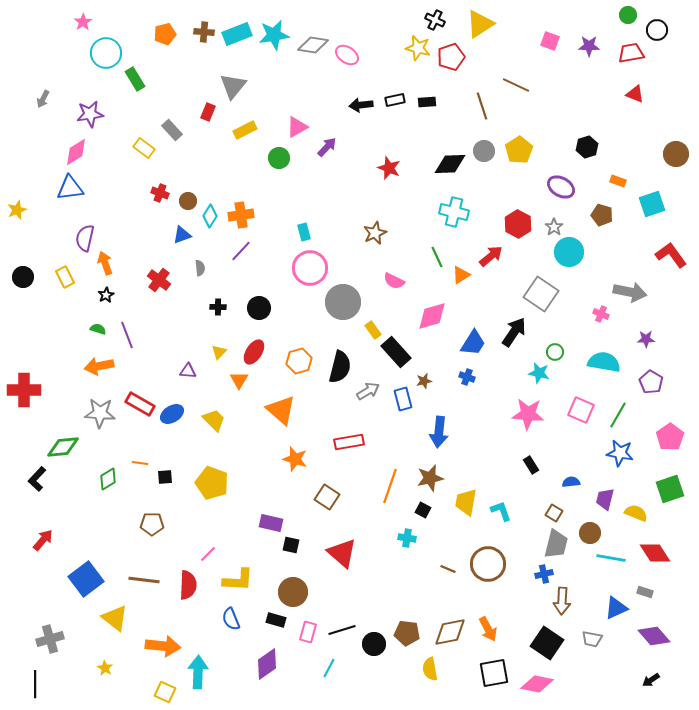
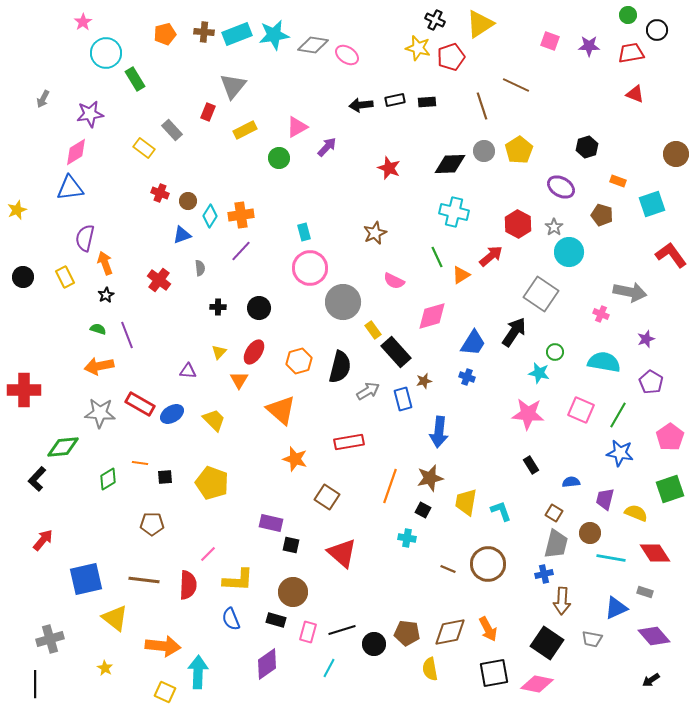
purple star at (646, 339): rotated 18 degrees counterclockwise
blue square at (86, 579): rotated 24 degrees clockwise
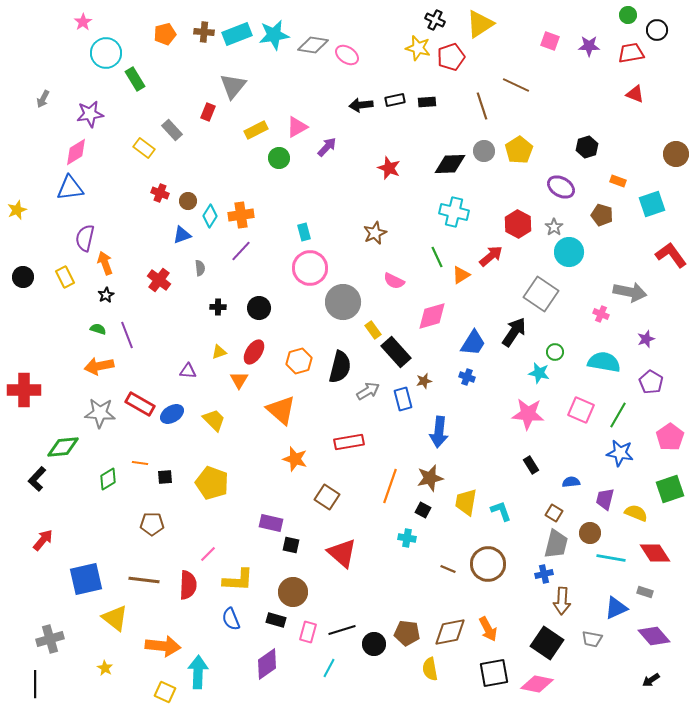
yellow rectangle at (245, 130): moved 11 px right
yellow triangle at (219, 352): rotated 28 degrees clockwise
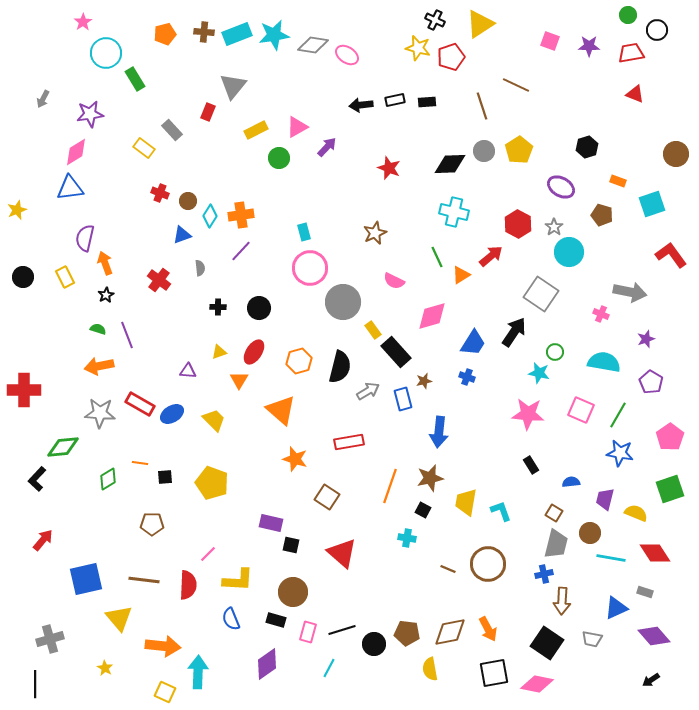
yellow triangle at (115, 618): moved 4 px right; rotated 12 degrees clockwise
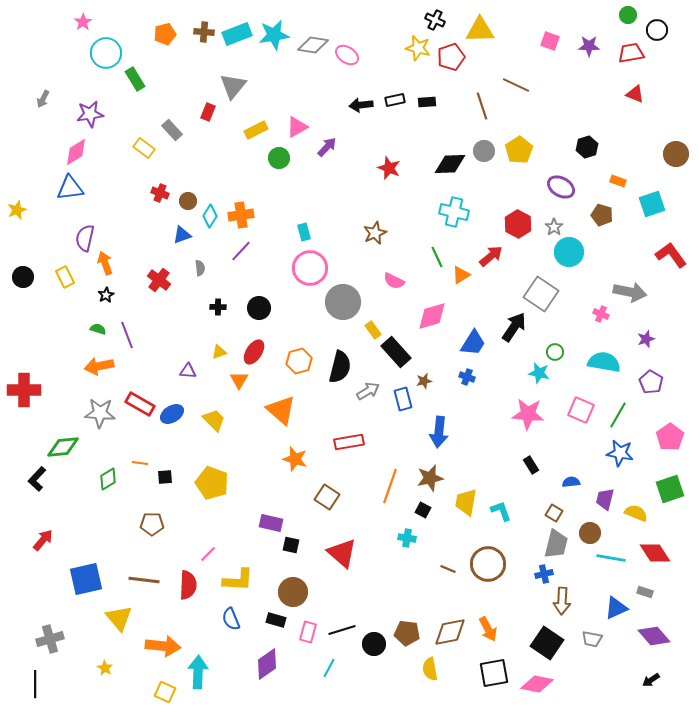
yellow triangle at (480, 24): moved 6 px down; rotated 32 degrees clockwise
black arrow at (514, 332): moved 5 px up
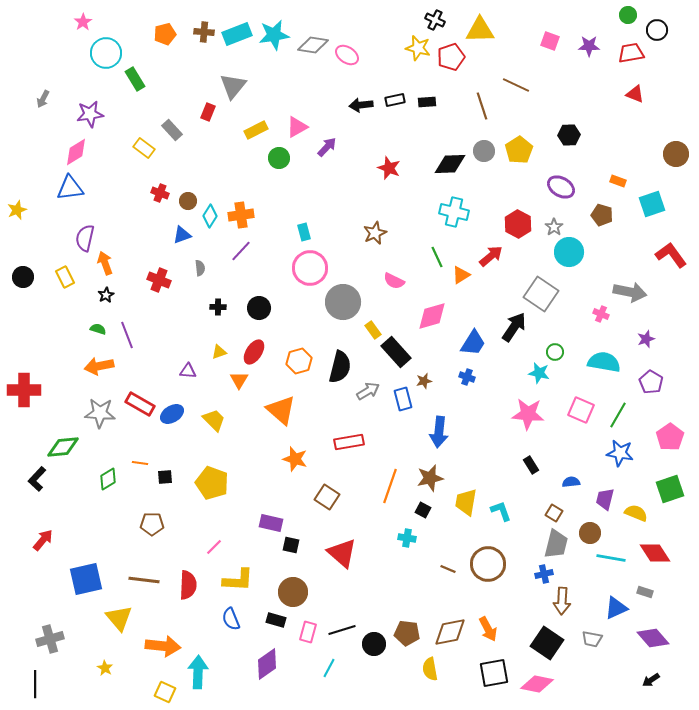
black hexagon at (587, 147): moved 18 px left, 12 px up; rotated 15 degrees clockwise
red cross at (159, 280): rotated 15 degrees counterclockwise
pink line at (208, 554): moved 6 px right, 7 px up
purple diamond at (654, 636): moved 1 px left, 2 px down
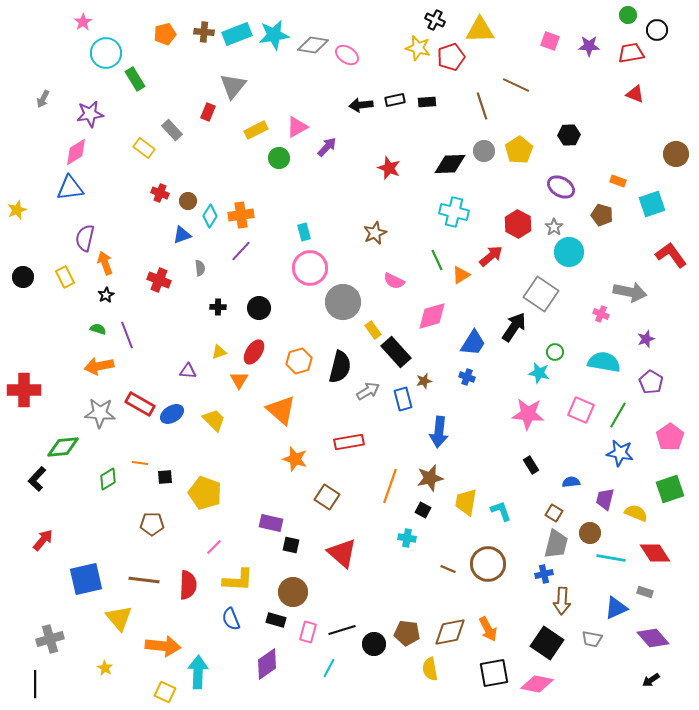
green line at (437, 257): moved 3 px down
yellow pentagon at (212, 483): moved 7 px left, 10 px down
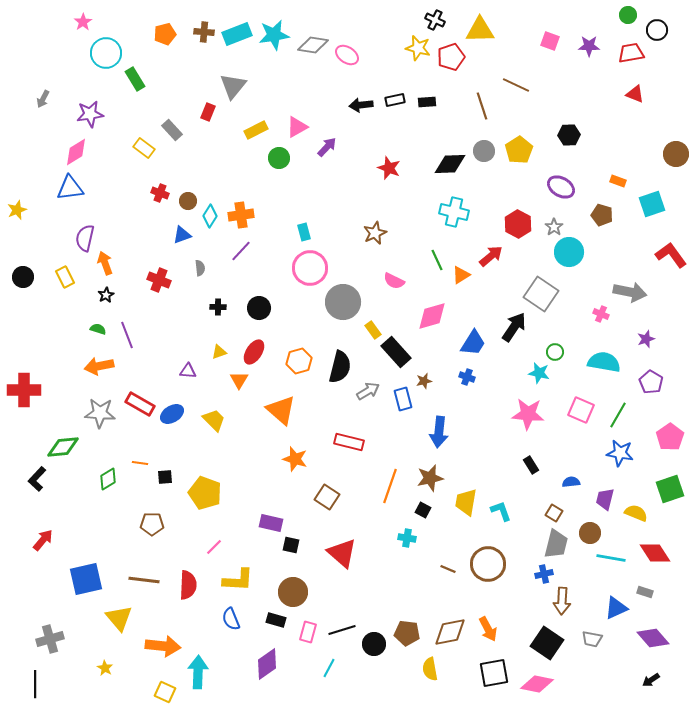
red rectangle at (349, 442): rotated 24 degrees clockwise
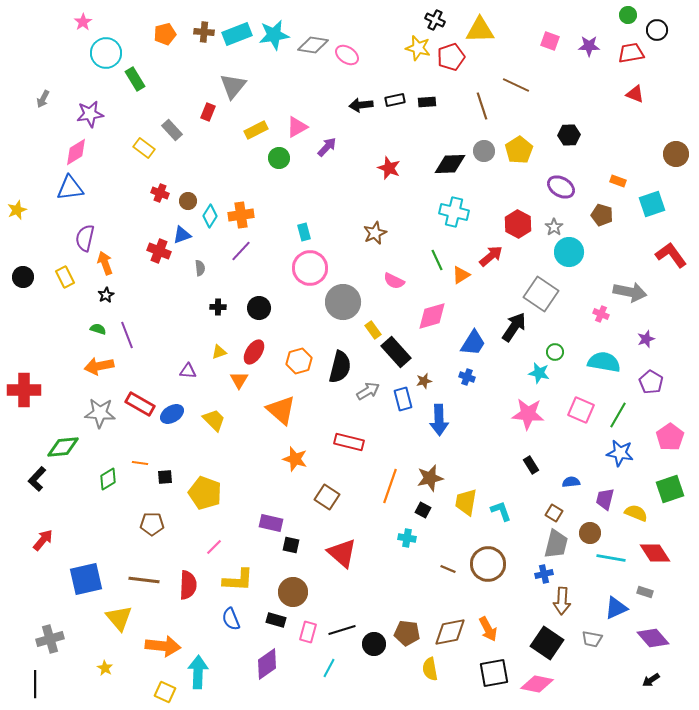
red cross at (159, 280): moved 29 px up
blue arrow at (439, 432): moved 12 px up; rotated 8 degrees counterclockwise
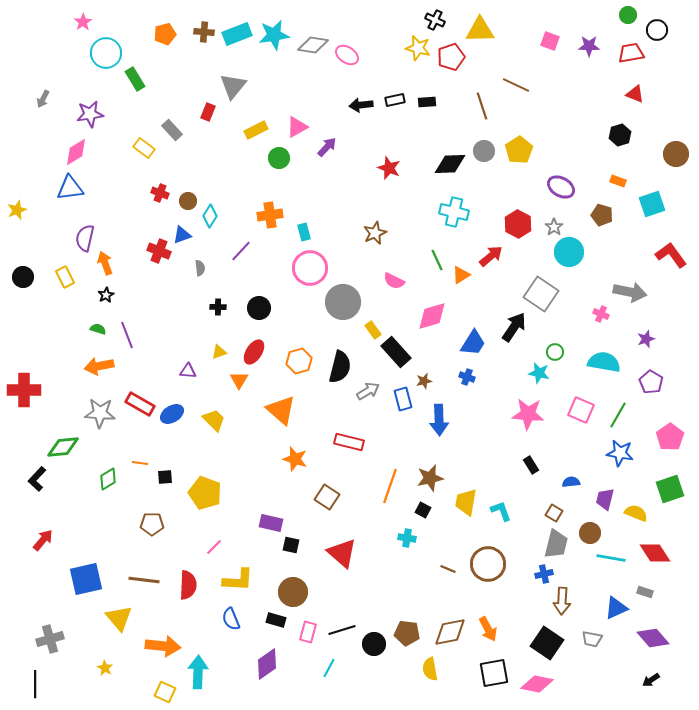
black hexagon at (569, 135): moved 51 px right; rotated 15 degrees counterclockwise
orange cross at (241, 215): moved 29 px right
